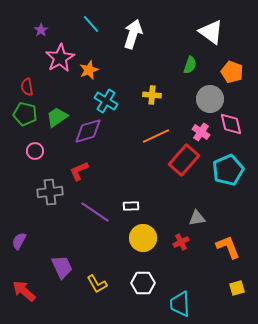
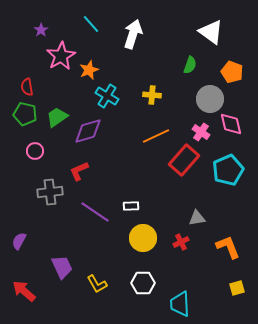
pink star: moved 1 px right, 2 px up
cyan cross: moved 1 px right, 5 px up
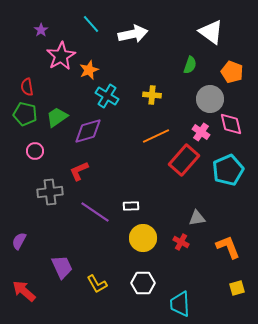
white arrow: rotated 60 degrees clockwise
red cross: rotated 35 degrees counterclockwise
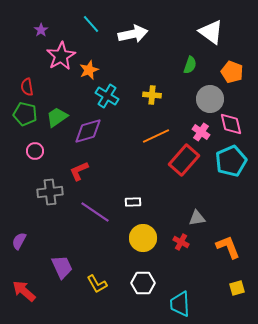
cyan pentagon: moved 3 px right, 9 px up
white rectangle: moved 2 px right, 4 px up
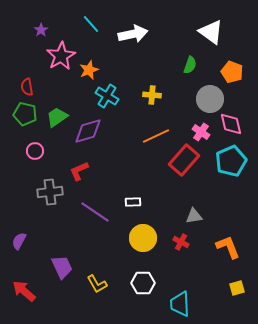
gray triangle: moved 3 px left, 2 px up
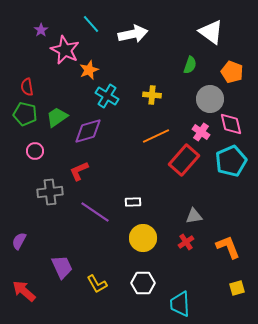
pink star: moved 4 px right, 6 px up; rotated 16 degrees counterclockwise
red cross: moved 5 px right; rotated 28 degrees clockwise
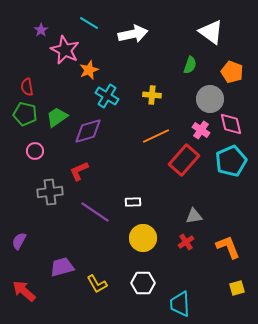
cyan line: moved 2 px left, 1 px up; rotated 18 degrees counterclockwise
pink cross: moved 2 px up
purple trapezoid: rotated 80 degrees counterclockwise
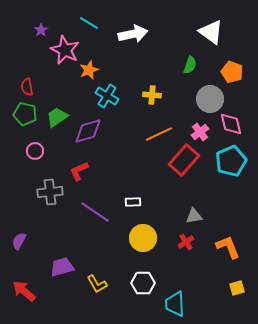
pink cross: moved 1 px left, 2 px down; rotated 18 degrees clockwise
orange line: moved 3 px right, 2 px up
cyan trapezoid: moved 5 px left
